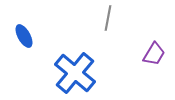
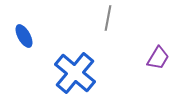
purple trapezoid: moved 4 px right, 4 px down
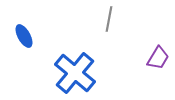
gray line: moved 1 px right, 1 px down
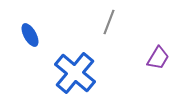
gray line: moved 3 px down; rotated 10 degrees clockwise
blue ellipse: moved 6 px right, 1 px up
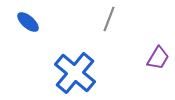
gray line: moved 3 px up
blue ellipse: moved 2 px left, 13 px up; rotated 20 degrees counterclockwise
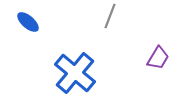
gray line: moved 1 px right, 3 px up
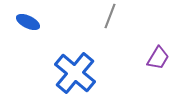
blue ellipse: rotated 15 degrees counterclockwise
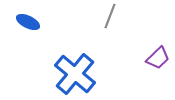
purple trapezoid: rotated 15 degrees clockwise
blue cross: moved 1 px down
